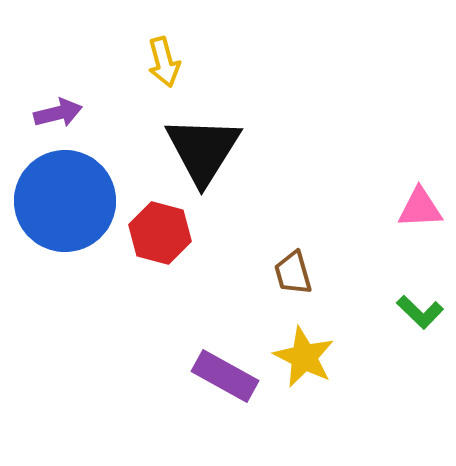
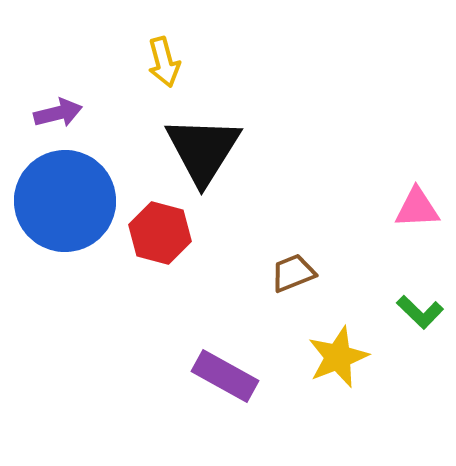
pink triangle: moved 3 px left
brown trapezoid: rotated 84 degrees clockwise
yellow star: moved 34 px right; rotated 24 degrees clockwise
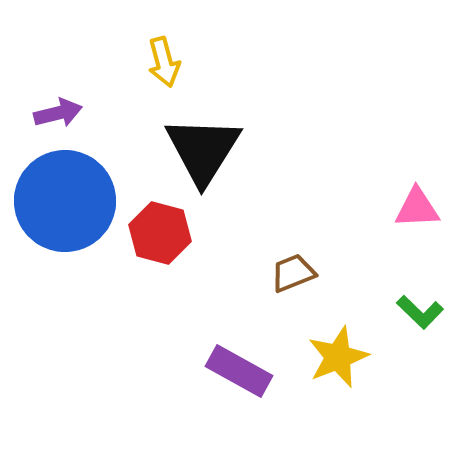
purple rectangle: moved 14 px right, 5 px up
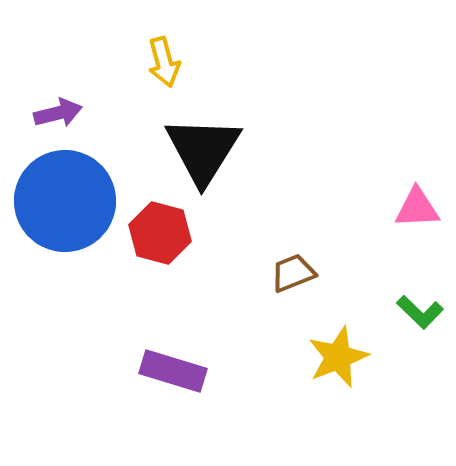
purple rectangle: moved 66 px left; rotated 12 degrees counterclockwise
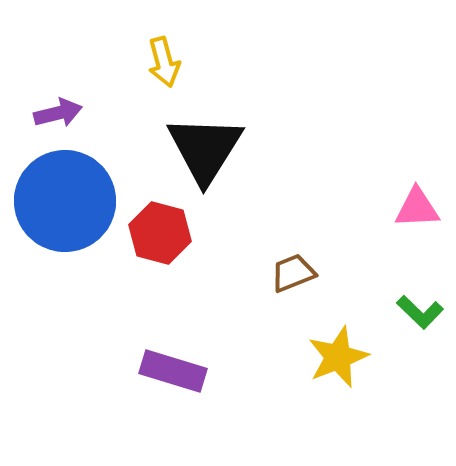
black triangle: moved 2 px right, 1 px up
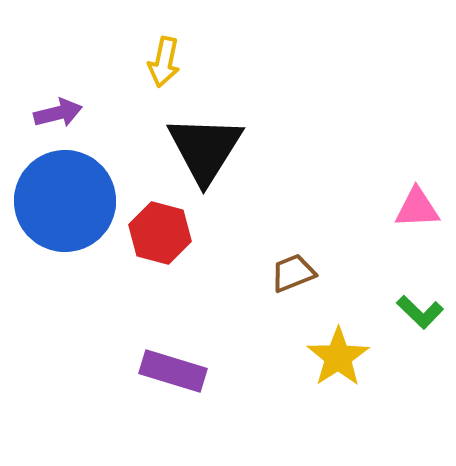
yellow arrow: rotated 27 degrees clockwise
yellow star: rotated 12 degrees counterclockwise
